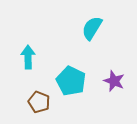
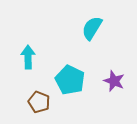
cyan pentagon: moved 1 px left, 1 px up
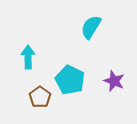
cyan semicircle: moved 1 px left, 1 px up
brown pentagon: moved 1 px right, 5 px up; rotated 15 degrees clockwise
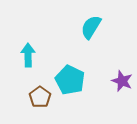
cyan arrow: moved 2 px up
purple star: moved 8 px right
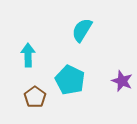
cyan semicircle: moved 9 px left, 3 px down
brown pentagon: moved 5 px left
